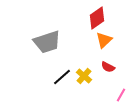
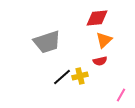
red diamond: rotated 30 degrees clockwise
red semicircle: moved 8 px left, 6 px up; rotated 40 degrees counterclockwise
yellow cross: moved 4 px left; rotated 35 degrees clockwise
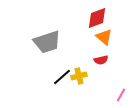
red diamond: rotated 15 degrees counterclockwise
orange triangle: moved 3 px up; rotated 36 degrees counterclockwise
red semicircle: moved 1 px right, 1 px up
yellow cross: moved 1 px left
